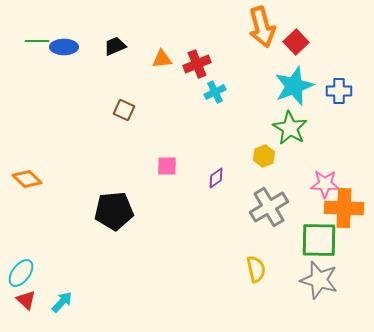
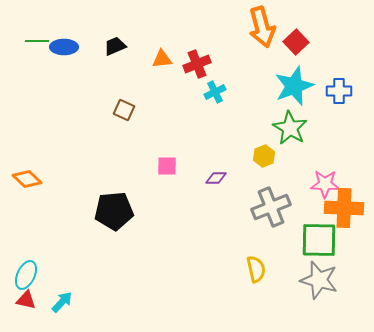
purple diamond: rotated 35 degrees clockwise
gray cross: moved 2 px right; rotated 9 degrees clockwise
cyan ellipse: moved 5 px right, 2 px down; rotated 12 degrees counterclockwise
red triangle: rotated 30 degrees counterclockwise
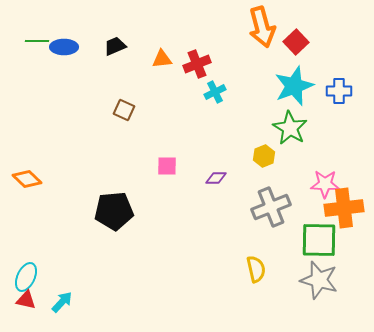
orange cross: rotated 9 degrees counterclockwise
cyan ellipse: moved 2 px down
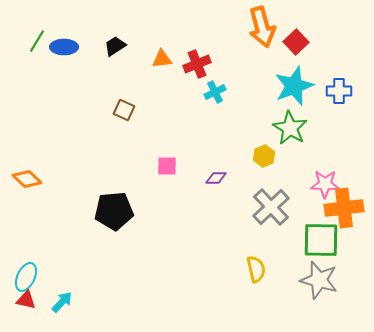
green line: rotated 60 degrees counterclockwise
black trapezoid: rotated 10 degrees counterclockwise
gray cross: rotated 21 degrees counterclockwise
green square: moved 2 px right
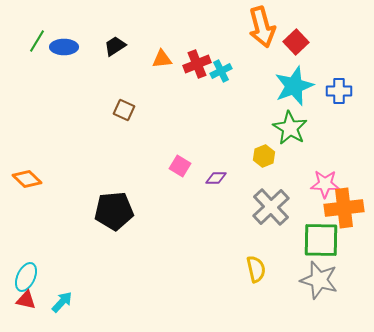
cyan cross: moved 6 px right, 21 px up
pink square: moved 13 px right; rotated 30 degrees clockwise
